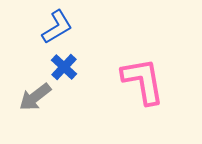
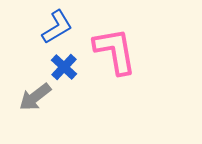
pink L-shape: moved 28 px left, 30 px up
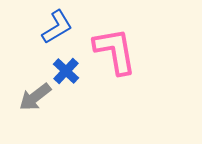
blue cross: moved 2 px right, 4 px down
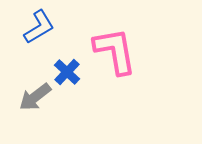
blue L-shape: moved 18 px left
blue cross: moved 1 px right, 1 px down
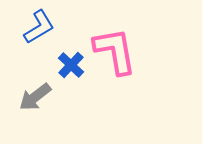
blue cross: moved 4 px right, 7 px up
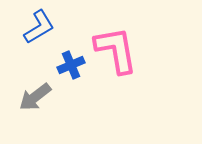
pink L-shape: moved 1 px right, 1 px up
blue cross: rotated 24 degrees clockwise
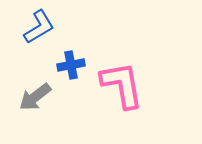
pink L-shape: moved 6 px right, 35 px down
blue cross: rotated 12 degrees clockwise
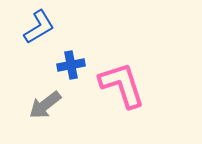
pink L-shape: rotated 8 degrees counterclockwise
gray arrow: moved 10 px right, 8 px down
